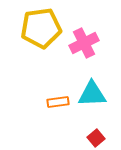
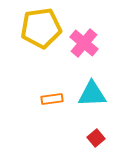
pink cross: rotated 24 degrees counterclockwise
orange rectangle: moved 6 px left, 3 px up
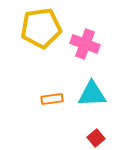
pink cross: moved 1 px right, 1 px down; rotated 20 degrees counterclockwise
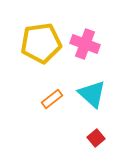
yellow pentagon: moved 15 px down
cyan triangle: rotated 44 degrees clockwise
orange rectangle: rotated 30 degrees counterclockwise
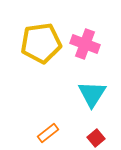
cyan triangle: rotated 20 degrees clockwise
orange rectangle: moved 4 px left, 34 px down
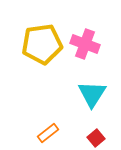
yellow pentagon: moved 1 px right, 1 px down
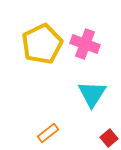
yellow pentagon: rotated 18 degrees counterclockwise
red square: moved 13 px right
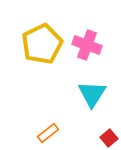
pink cross: moved 2 px right, 1 px down
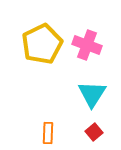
orange rectangle: rotated 50 degrees counterclockwise
red square: moved 15 px left, 6 px up
